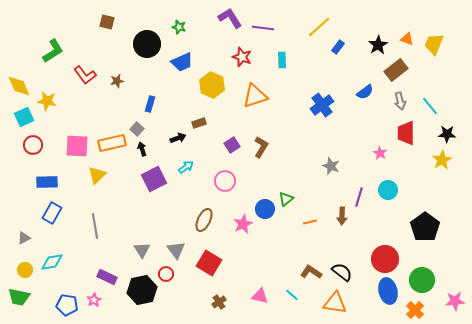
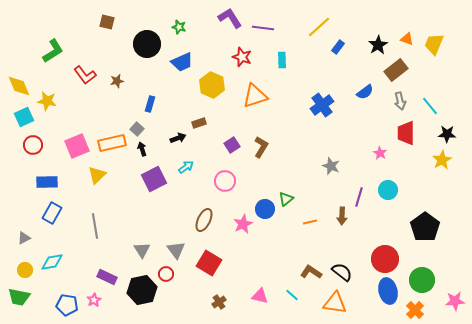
pink square at (77, 146): rotated 25 degrees counterclockwise
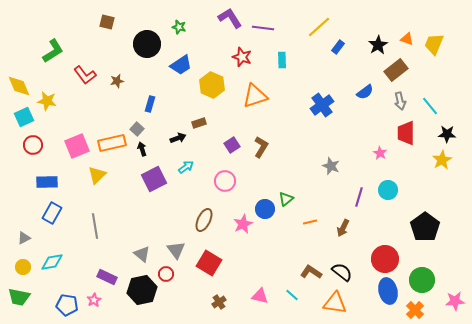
blue trapezoid at (182, 62): moved 1 px left, 3 px down; rotated 10 degrees counterclockwise
brown arrow at (342, 216): moved 1 px right, 12 px down; rotated 24 degrees clockwise
gray triangle at (142, 250): moved 4 px down; rotated 18 degrees counterclockwise
yellow circle at (25, 270): moved 2 px left, 3 px up
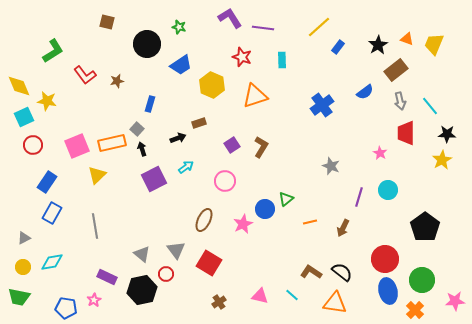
blue rectangle at (47, 182): rotated 55 degrees counterclockwise
blue pentagon at (67, 305): moved 1 px left, 3 px down
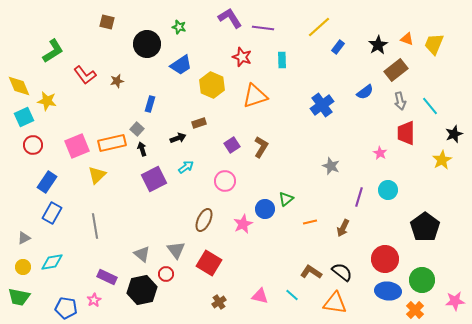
black star at (447, 134): moved 7 px right; rotated 24 degrees counterclockwise
blue ellipse at (388, 291): rotated 70 degrees counterclockwise
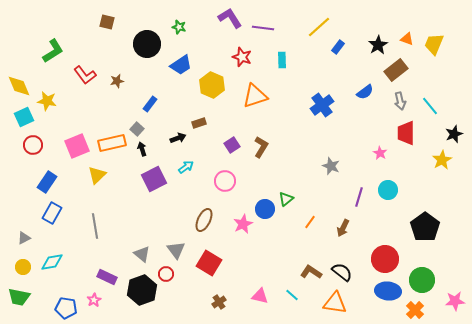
blue rectangle at (150, 104): rotated 21 degrees clockwise
orange line at (310, 222): rotated 40 degrees counterclockwise
black hexagon at (142, 290): rotated 8 degrees counterclockwise
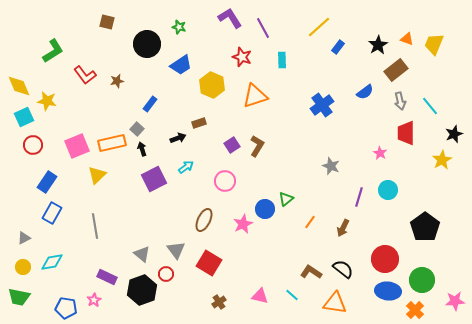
purple line at (263, 28): rotated 55 degrees clockwise
brown L-shape at (261, 147): moved 4 px left, 1 px up
black semicircle at (342, 272): moved 1 px right, 3 px up
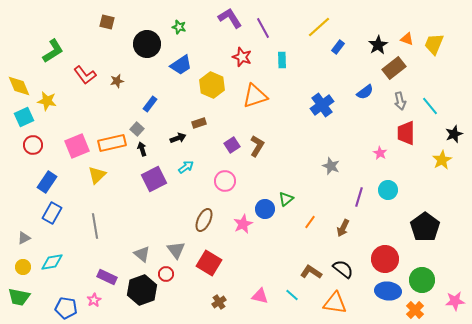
brown rectangle at (396, 70): moved 2 px left, 2 px up
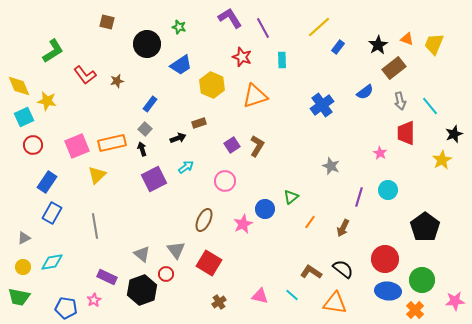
gray square at (137, 129): moved 8 px right
green triangle at (286, 199): moved 5 px right, 2 px up
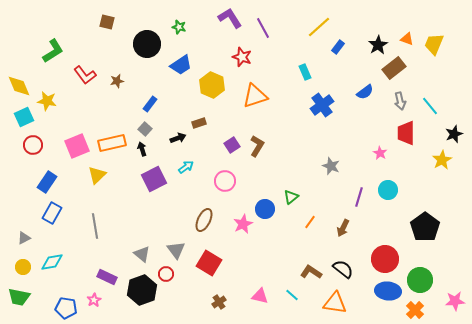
cyan rectangle at (282, 60): moved 23 px right, 12 px down; rotated 21 degrees counterclockwise
green circle at (422, 280): moved 2 px left
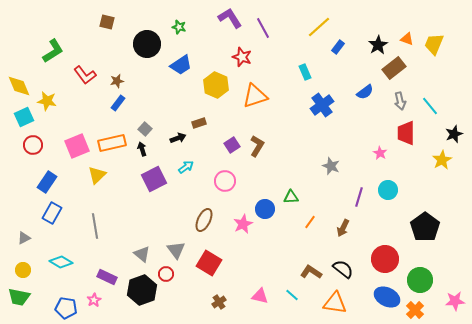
yellow hexagon at (212, 85): moved 4 px right
blue rectangle at (150, 104): moved 32 px left, 1 px up
green triangle at (291, 197): rotated 35 degrees clockwise
cyan diamond at (52, 262): moved 9 px right; rotated 40 degrees clockwise
yellow circle at (23, 267): moved 3 px down
blue ellipse at (388, 291): moved 1 px left, 6 px down; rotated 20 degrees clockwise
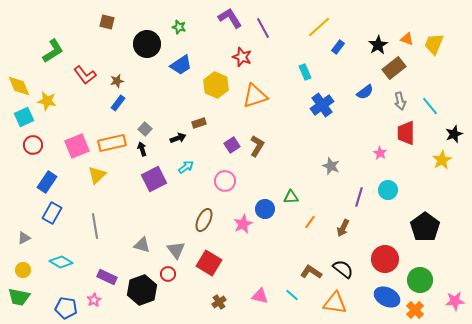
gray triangle at (142, 254): moved 9 px up; rotated 24 degrees counterclockwise
red circle at (166, 274): moved 2 px right
